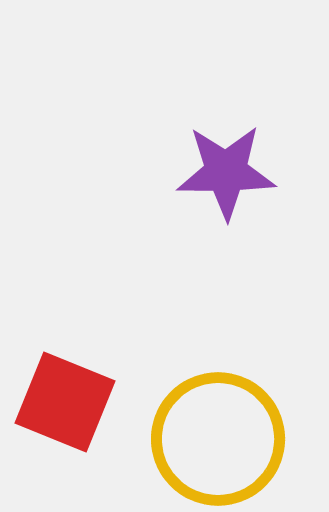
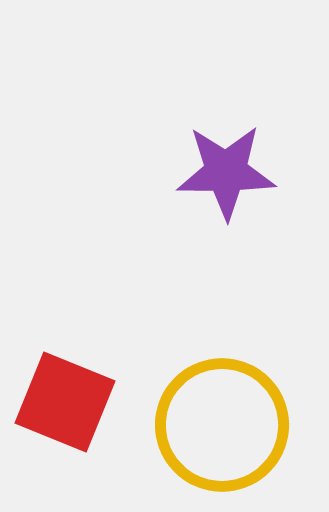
yellow circle: moved 4 px right, 14 px up
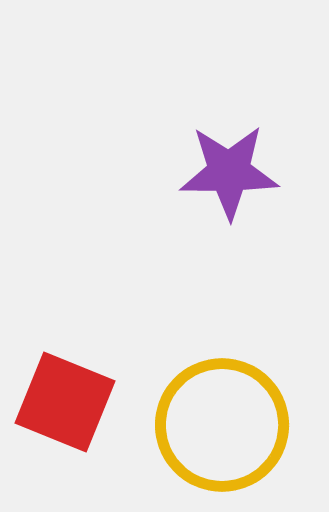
purple star: moved 3 px right
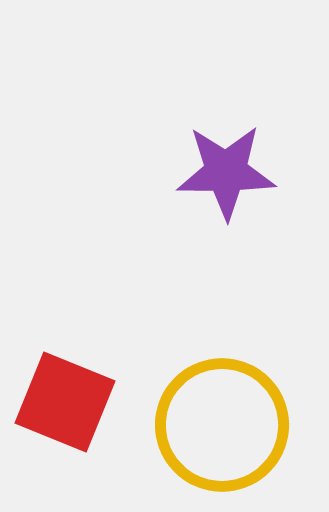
purple star: moved 3 px left
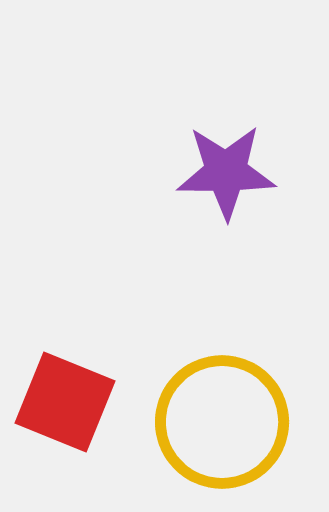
yellow circle: moved 3 px up
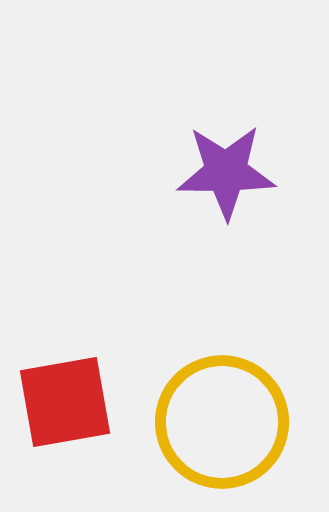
red square: rotated 32 degrees counterclockwise
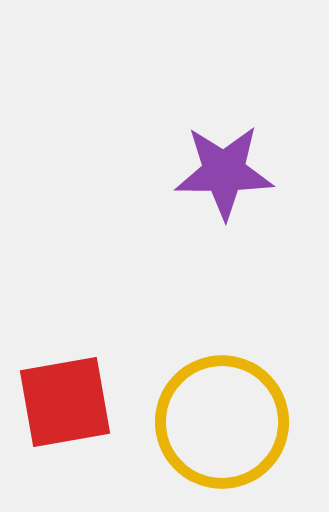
purple star: moved 2 px left
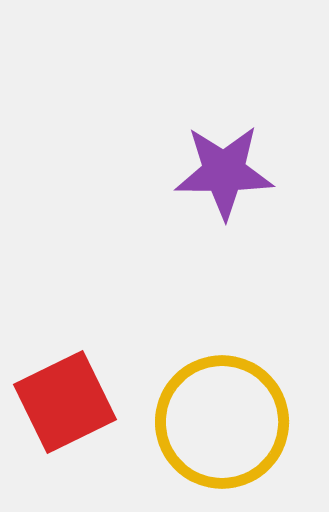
red square: rotated 16 degrees counterclockwise
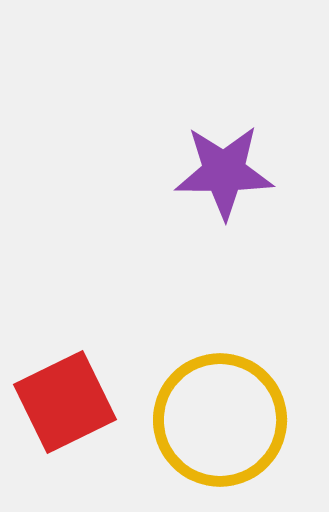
yellow circle: moved 2 px left, 2 px up
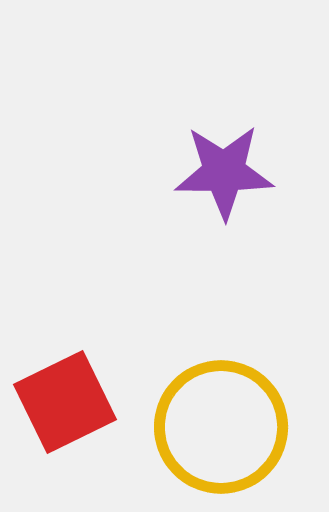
yellow circle: moved 1 px right, 7 px down
